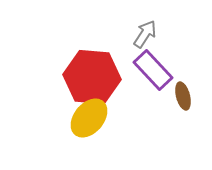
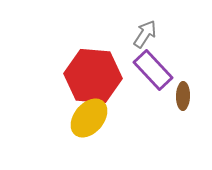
red hexagon: moved 1 px right, 1 px up
brown ellipse: rotated 16 degrees clockwise
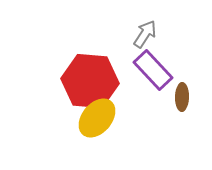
red hexagon: moved 3 px left, 5 px down
brown ellipse: moved 1 px left, 1 px down
yellow ellipse: moved 8 px right
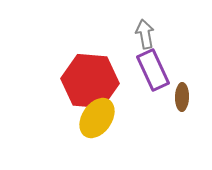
gray arrow: rotated 44 degrees counterclockwise
purple rectangle: rotated 18 degrees clockwise
yellow ellipse: rotated 6 degrees counterclockwise
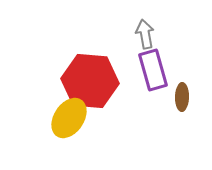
purple rectangle: rotated 9 degrees clockwise
yellow ellipse: moved 28 px left
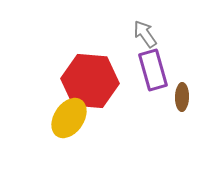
gray arrow: rotated 24 degrees counterclockwise
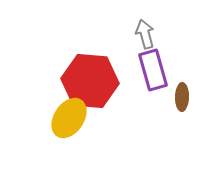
gray arrow: rotated 20 degrees clockwise
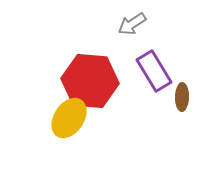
gray arrow: moved 13 px left, 10 px up; rotated 108 degrees counterclockwise
purple rectangle: moved 1 px right, 1 px down; rotated 15 degrees counterclockwise
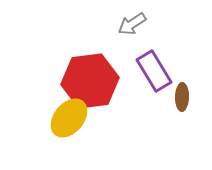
red hexagon: rotated 12 degrees counterclockwise
yellow ellipse: rotated 6 degrees clockwise
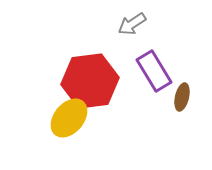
brown ellipse: rotated 12 degrees clockwise
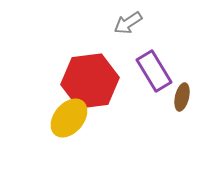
gray arrow: moved 4 px left, 1 px up
